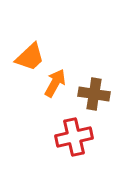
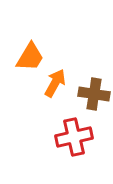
orange trapezoid: rotated 16 degrees counterclockwise
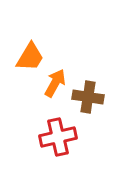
brown cross: moved 6 px left, 3 px down
red cross: moved 16 px left
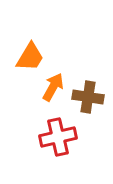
orange arrow: moved 2 px left, 4 px down
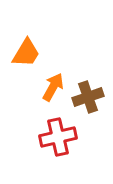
orange trapezoid: moved 4 px left, 4 px up
brown cross: rotated 28 degrees counterclockwise
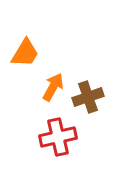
orange trapezoid: moved 1 px left
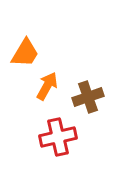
orange arrow: moved 6 px left, 1 px up
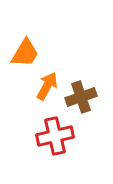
brown cross: moved 7 px left
red cross: moved 3 px left, 1 px up
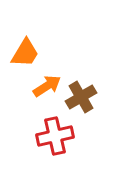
orange arrow: rotated 28 degrees clockwise
brown cross: rotated 12 degrees counterclockwise
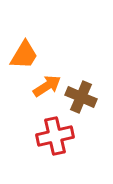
orange trapezoid: moved 1 px left, 2 px down
brown cross: rotated 36 degrees counterclockwise
